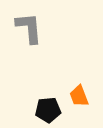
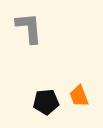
black pentagon: moved 2 px left, 8 px up
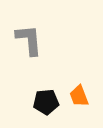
gray L-shape: moved 12 px down
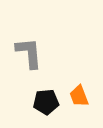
gray L-shape: moved 13 px down
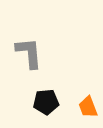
orange trapezoid: moved 9 px right, 11 px down
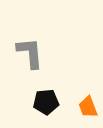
gray L-shape: moved 1 px right
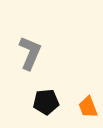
gray L-shape: rotated 28 degrees clockwise
